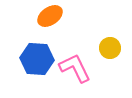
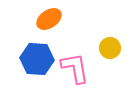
orange ellipse: moved 1 px left, 3 px down
pink L-shape: rotated 16 degrees clockwise
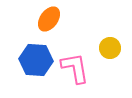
orange ellipse: rotated 20 degrees counterclockwise
blue hexagon: moved 1 px left, 1 px down
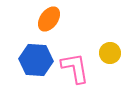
yellow circle: moved 5 px down
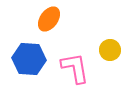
yellow circle: moved 3 px up
blue hexagon: moved 7 px left, 1 px up
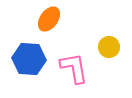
yellow circle: moved 1 px left, 3 px up
pink L-shape: moved 1 px left
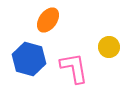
orange ellipse: moved 1 px left, 1 px down
blue hexagon: rotated 12 degrees clockwise
